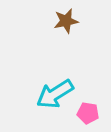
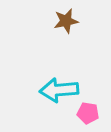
cyan arrow: moved 4 px right, 4 px up; rotated 27 degrees clockwise
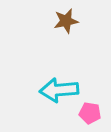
pink pentagon: moved 2 px right
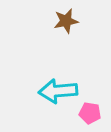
cyan arrow: moved 1 px left, 1 px down
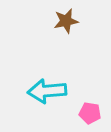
cyan arrow: moved 11 px left
